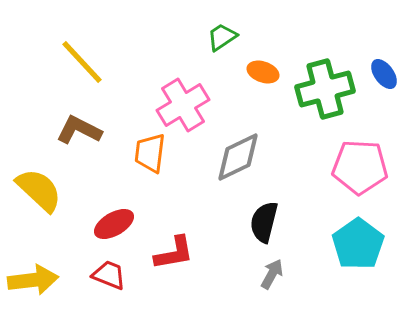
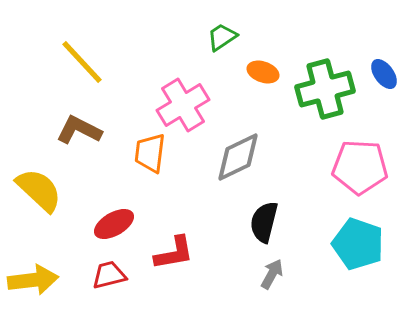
cyan pentagon: rotated 18 degrees counterclockwise
red trapezoid: rotated 36 degrees counterclockwise
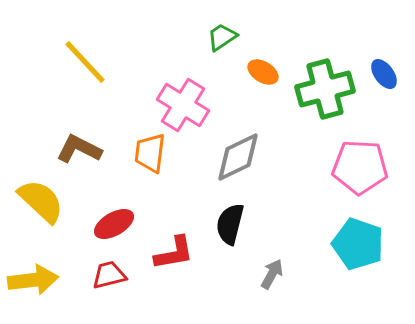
yellow line: moved 3 px right
orange ellipse: rotated 12 degrees clockwise
pink cross: rotated 27 degrees counterclockwise
brown L-shape: moved 19 px down
yellow semicircle: moved 2 px right, 11 px down
black semicircle: moved 34 px left, 2 px down
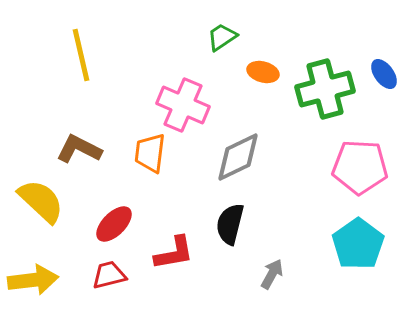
yellow line: moved 4 px left, 7 px up; rotated 30 degrees clockwise
orange ellipse: rotated 16 degrees counterclockwise
pink cross: rotated 9 degrees counterclockwise
red ellipse: rotated 15 degrees counterclockwise
cyan pentagon: rotated 18 degrees clockwise
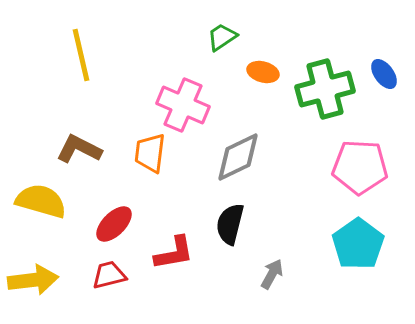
yellow semicircle: rotated 27 degrees counterclockwise
